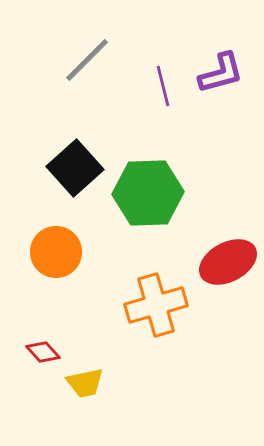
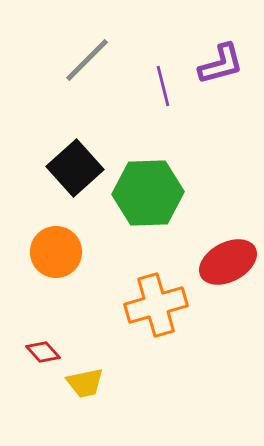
purple L-shape: moved 9 px up
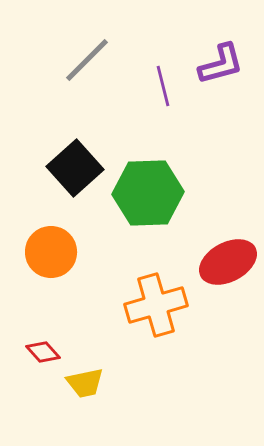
orange circle: moved 5 px left
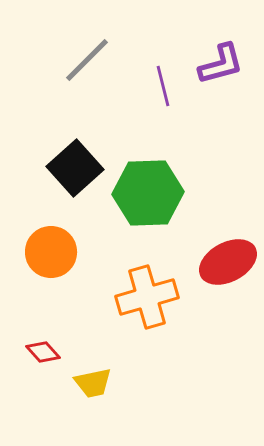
orange cross: moved 9 px left, 8 px up
yellow trapezoid: moved 8 px right
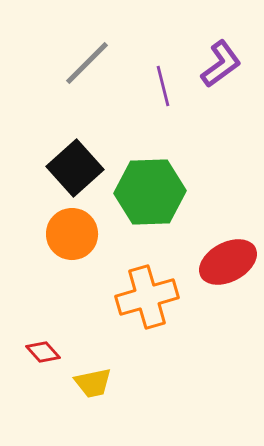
gray line: moved 3 px down
purple L-shape: rotated 21 degrees counterclockwise
green hexagon: moved 2 px right, 1 px up
orange circle: moved 21 px right, 18 px up
